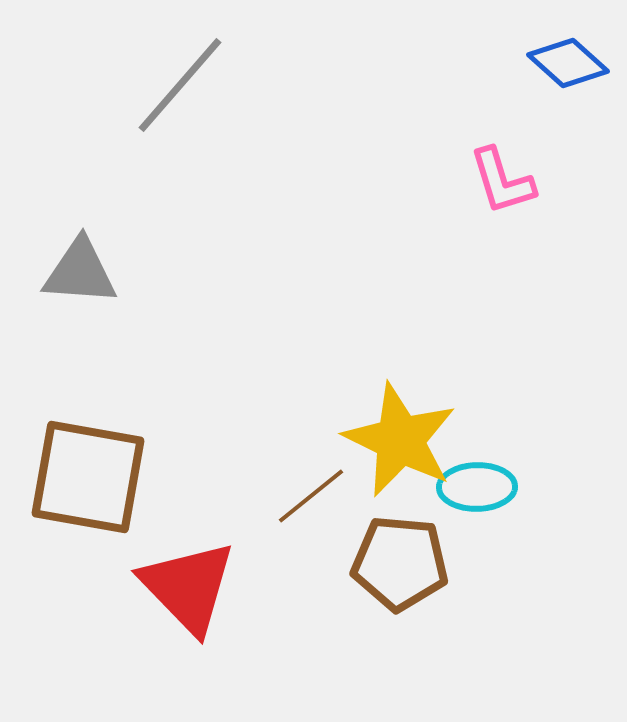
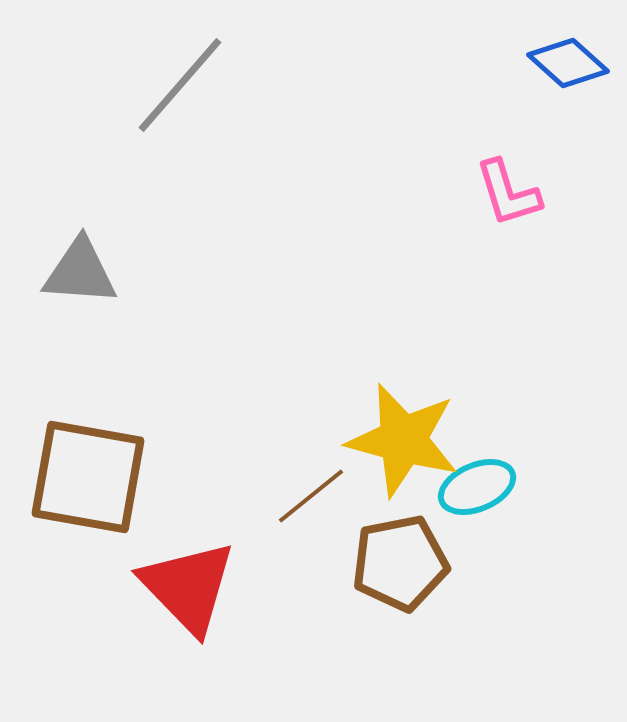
pink L-shape: moved 6 px right, 12 px down
yellow star: moved 3 px right; rotated 11 degrees counterclockwise
cyan ellipse: rotated 22 degrees counterclockwise
brown pentagon: rotated 16 degrees counterclockwise
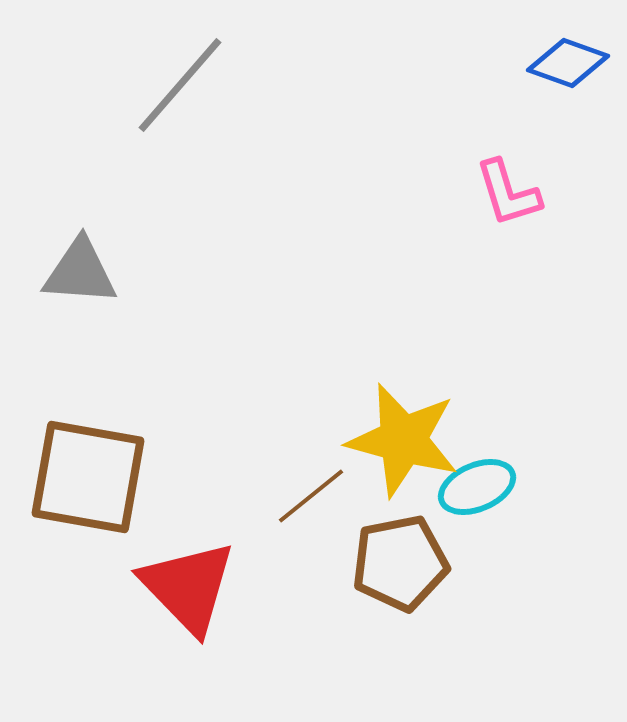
blue diamond: rotated 22 degrees counterclockwise
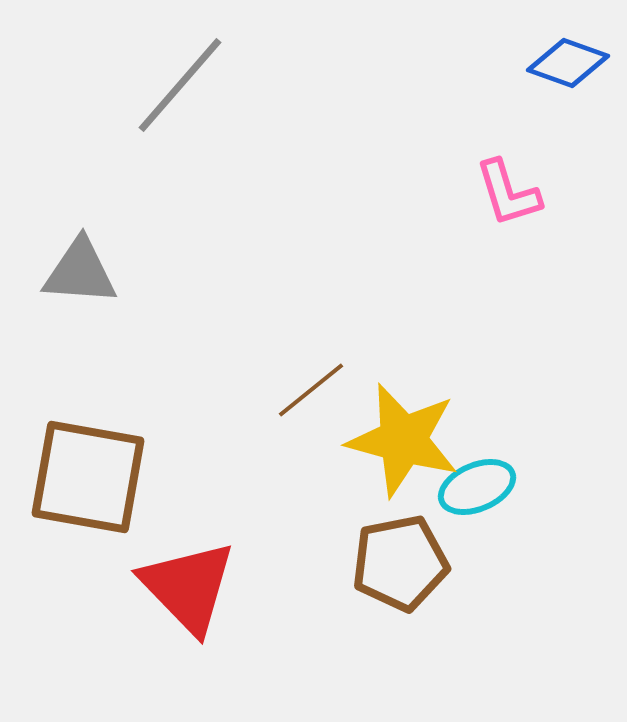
brown line: moved 106 px up
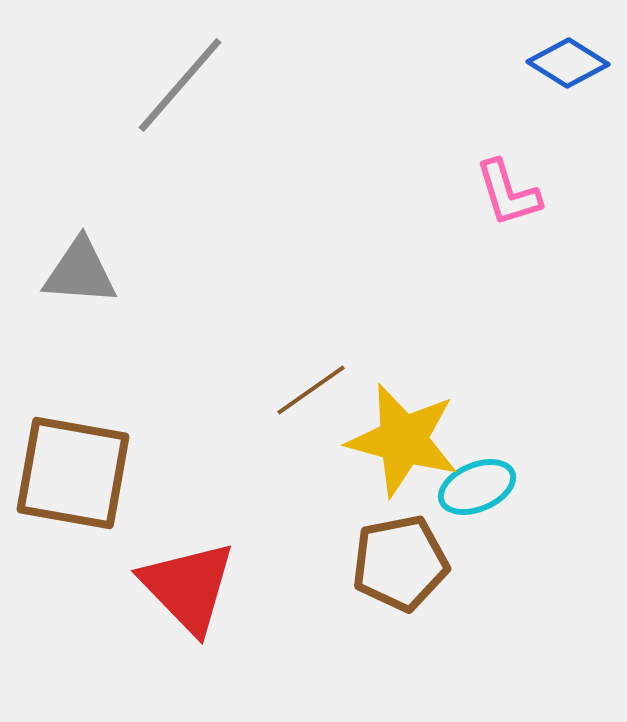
blue diamond: rotated 12 degrees clockwise
brown line: rotated 4 degrees clockwise
brown square: moved 15 px left, 4 px up
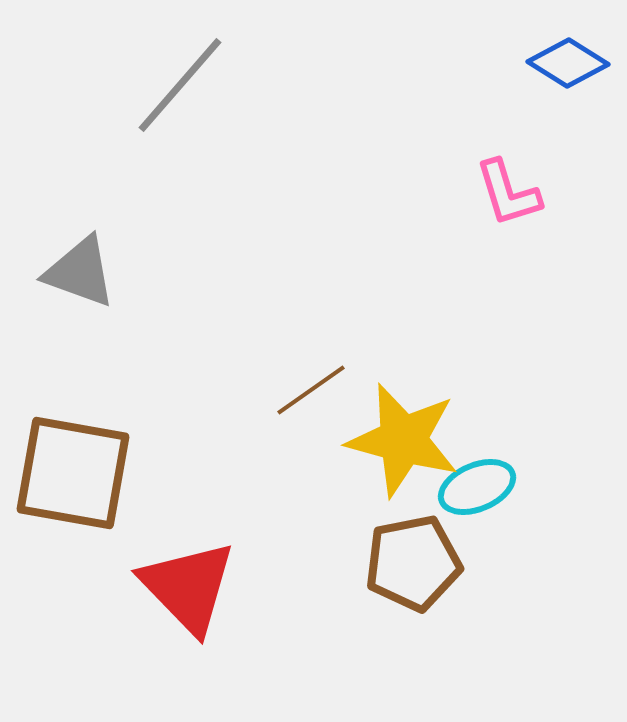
gray triangle: rotated 16 degrees clockwise
brown pentagon: moved 13 px right
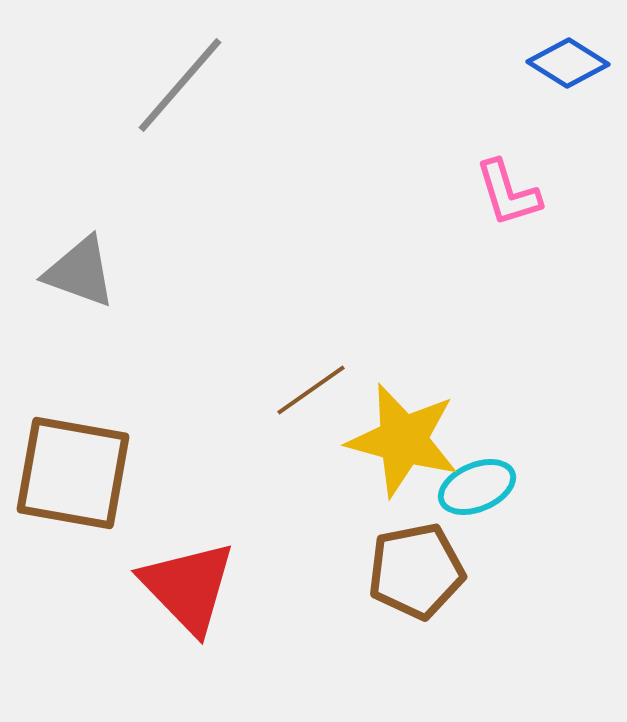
brown pentagon: moved 3 px right, 8 px down
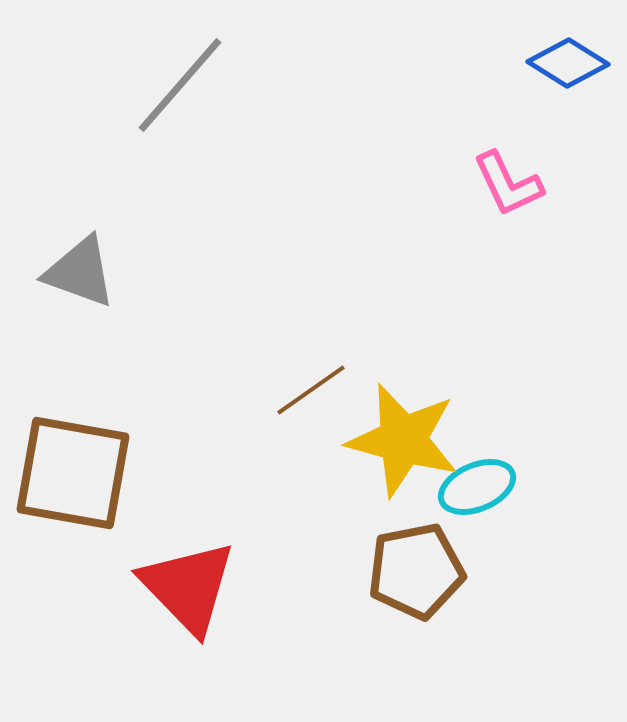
pink L-shape: moved 9 px up; rotated 8 degrees counterclockwise
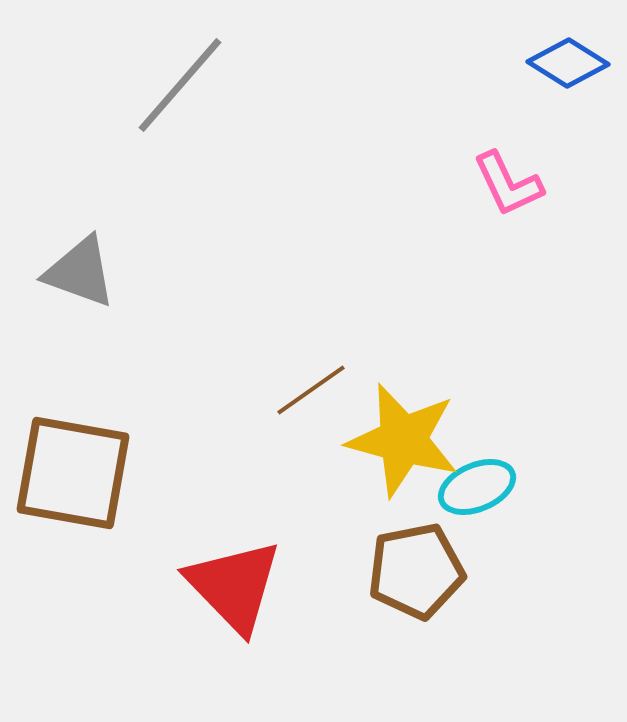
red triangle: moved 46 px right, 1 px up
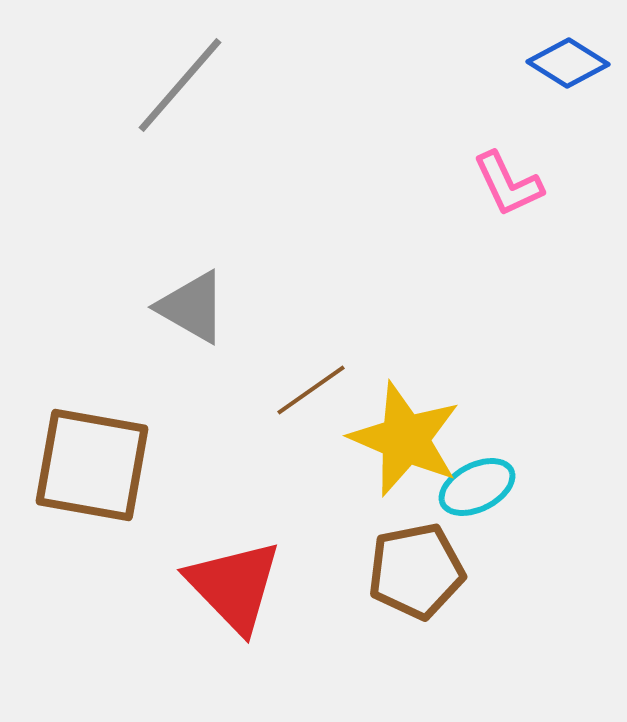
gray triangle: moved 112 px right, 35 px down; rotated 10 degrees clockwise
yellow star: moved 2 px right, 1 px up; rotated 8 degrees clockwise
brown square: moved 19 px right, 8 px up
cyan ellipse: rotated 4 degrees counterclockwise
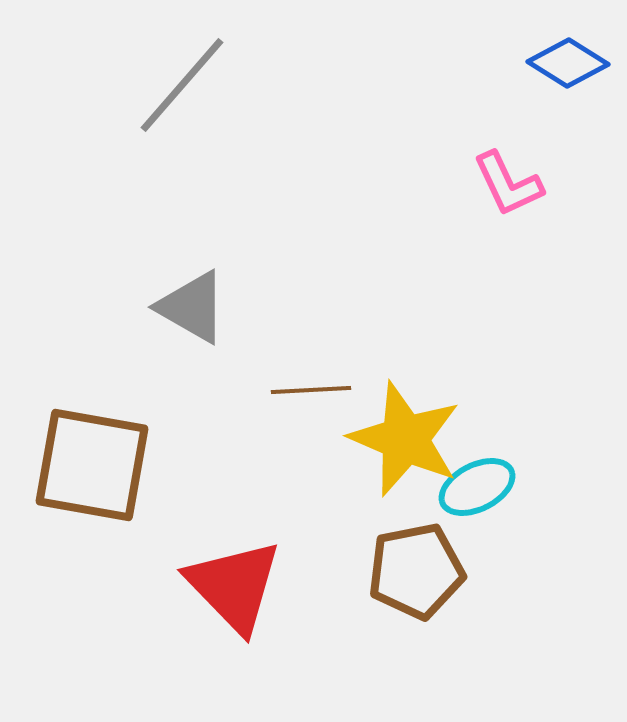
gray line: moved 2 px right
brown line: rotated 32 degrees clockwise
